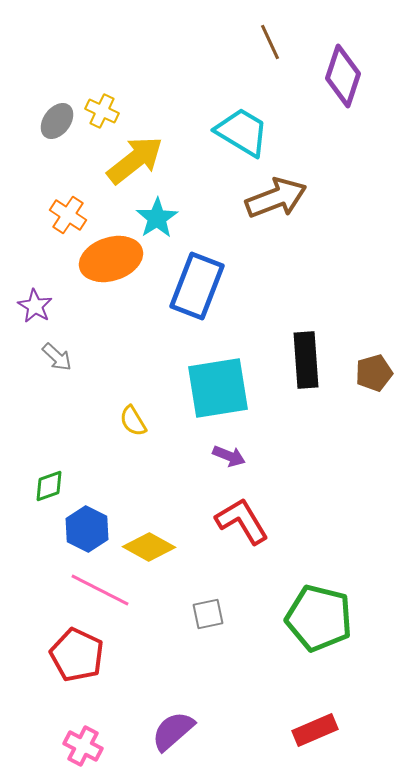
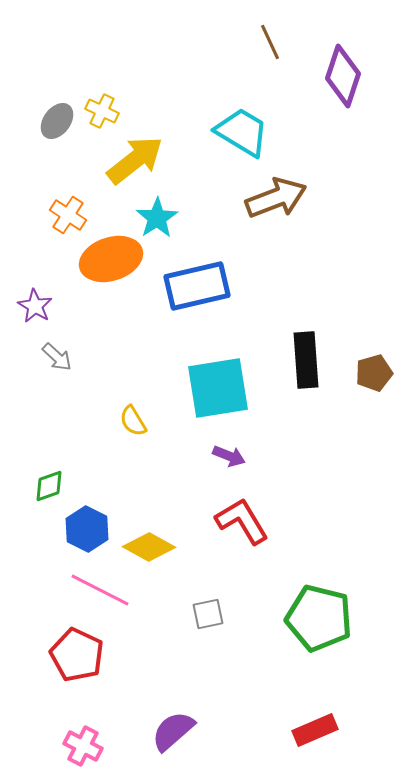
blue rectangle: rotated 56 degrees clockwise
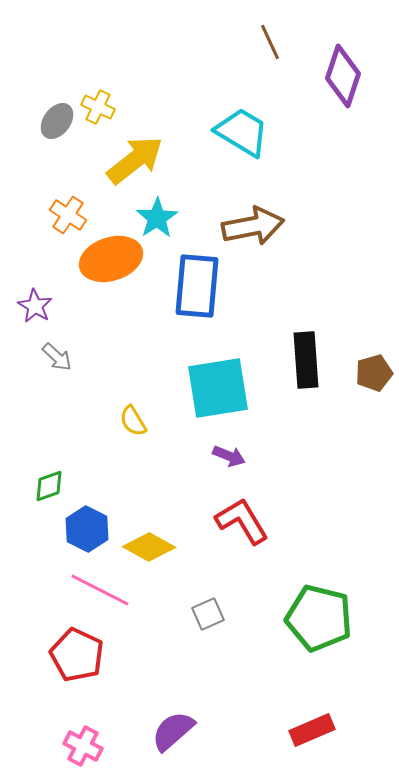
yellow cross: moved 4 px left, 4 px up
brown arrow: moved 23 px left, 28 px down; rotated 10 degrees clockwise
blue rectangle: rotated 72 degrees counterclockwise
gray square: rotated 12 degrees counterclockwise
red rectangle: moved 3 px left
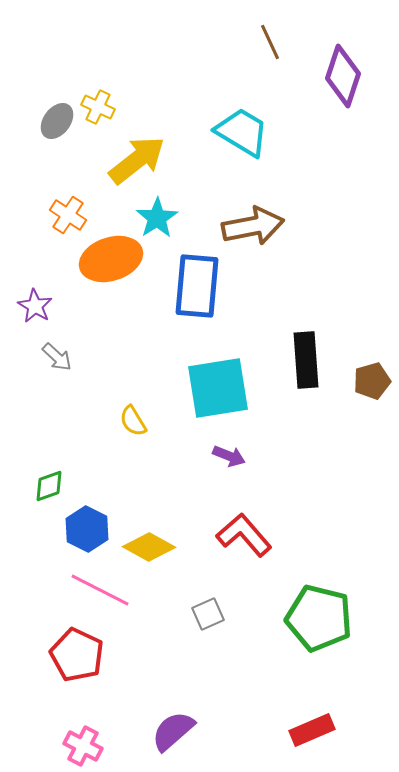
yellow arrow: moved 2 px right
brown pentagon: moved 2 px left, 8 px down
red L-shape: moved 2 px right, 14 px down; rotated 10 degrees counterclockwise
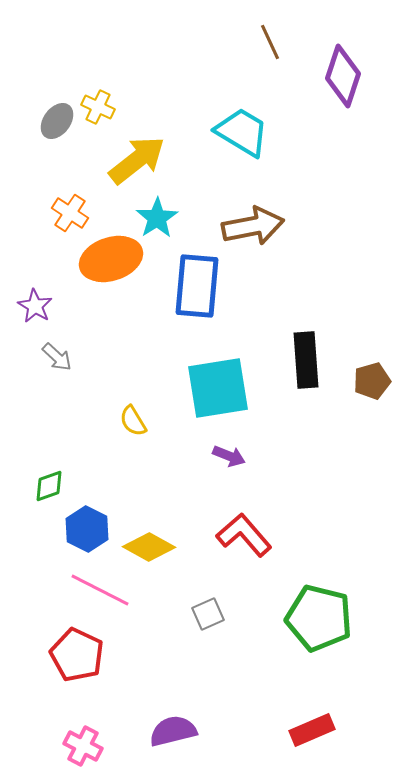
orange cross: moved 2 px right, 2 px up
purple semicircle: rotated 27 degrees clockwise
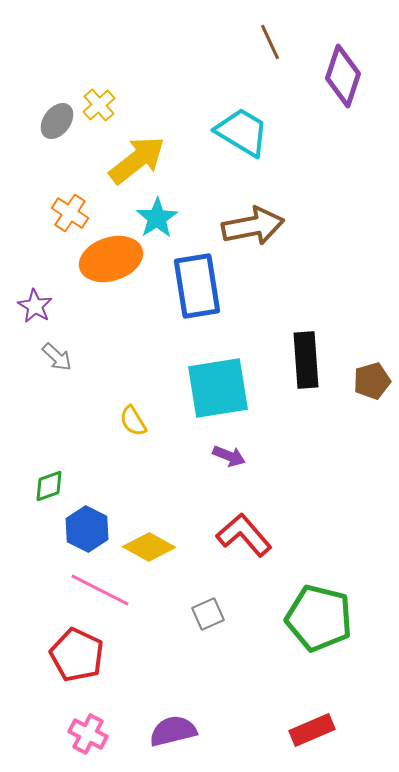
yellow cross: moved 1 px right, 2 px up; rotated 24 degrees clockwise
blue rectangle: rotated 14 degrees counterclockwise
pink cross: moved 5 px right, 12 px up
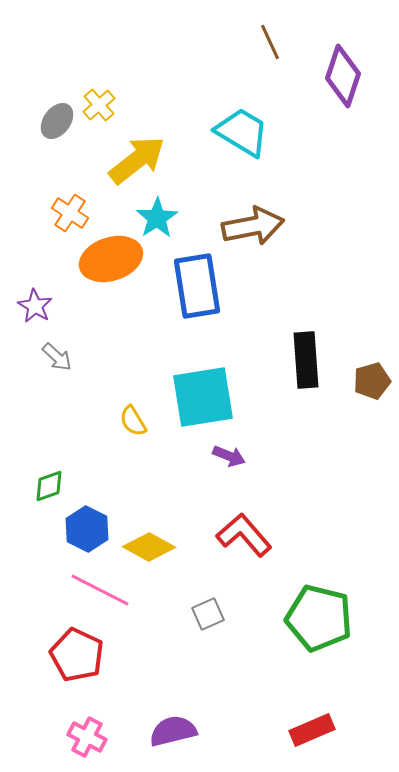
cyan square: moved 15 px left, 9 px down
pink cross: moved 1 px left, 3 px down
